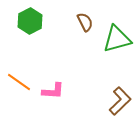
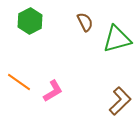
pink L-shape: rotated 35 degrees counterclockwise
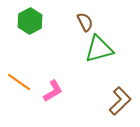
green triangle: moved 18 px left, 10 px down
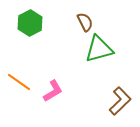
green hexagon: moved 2 px down
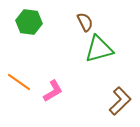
green hexagon: moved 1 px left, 1 px up; rotated 25 degrees counterclockwise
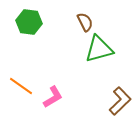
orange line: moved 2 px right, 4 px down
pink L-shape: moved 6 px down
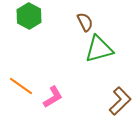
green hexagon: moved 6 px up; rotated 20 degrees clockwise
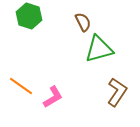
green hexagon: rotated 10 degrees counterclockwise
brown semicircle: moved 2 px left
brown L-shape: moved 3 px left, 9 px up; rotated 12 degrees counterclockwise
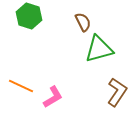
orange line: rotated 10 degrees counterclockwise
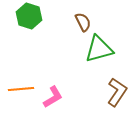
orange line: moved 3 px down; rotated 30 degrees counterclockwise
